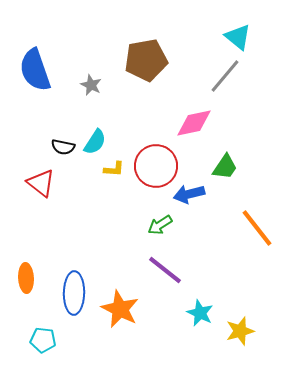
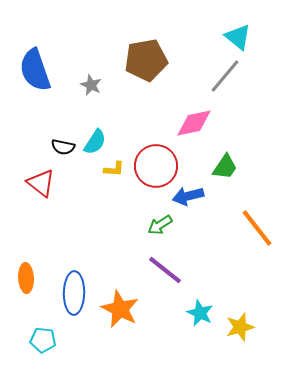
blue arrow: moved 1 px left, 2 px down
yellow star: moved 4 px up
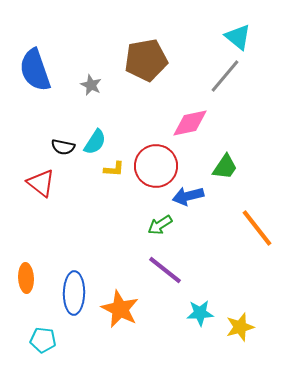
pink diamond: moved 4 px left
cyan star: rotated 28 degrees counterclockwise
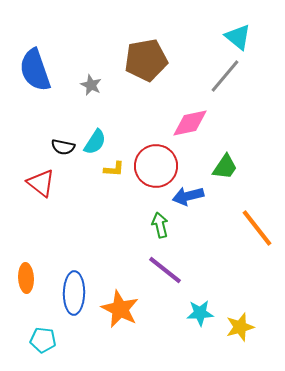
green arrow: rotated 110 degrees clockwise
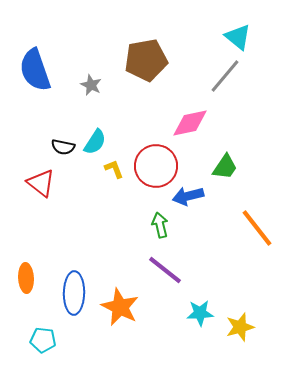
yellow L-shape: rotated 115 degrees counterclockwise
orange star: moved 2 px up
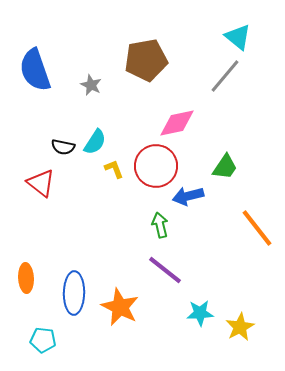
pink diamond: moved 13 px left
yellow star: rotated 12 degrees counterclockwise
